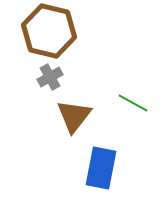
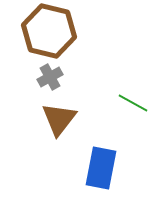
brown triangle: moved 15 px left, 3 px down
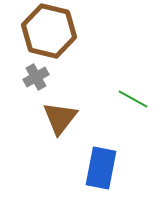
gray cross: moved 14 px left
green line: moved 4 px up
brown triangle: moved 1 px right, 1 px up
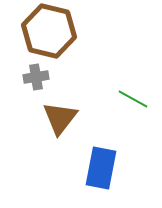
gray cross: rotated 20 degrees clockwise
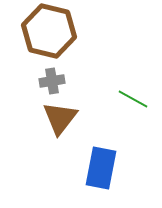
gray cross: moved 16 px right, 4 px down
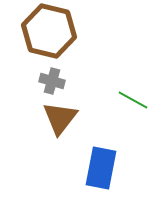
gray cross: rotated 25 degrees clockwise
green line: moved 1 px down
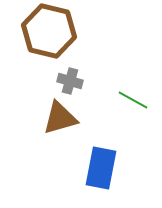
gray cross: moved 18 px right
brown triangle: rotated 36 degrees clockwise
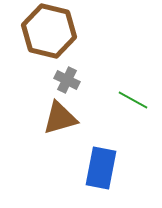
gray cross: moved 3 px left, 1 px up; rotated 10 degrees clockwise
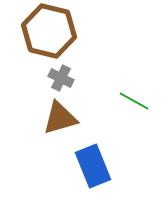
gray cross: moved 6 px left, 2 px up
green line: moved 1 px right, 1 px down
blue rectangle: moved 8 px left, 2 px up; rotated 33 degrees counterclockwise
